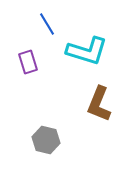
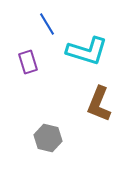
gray hexagon: moved 2 px right, 2 px up
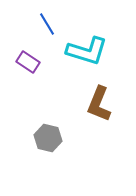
purple rectangle: rotated 40 degrees counterclockwise
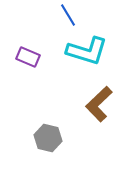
blue line: moved 21 px right, 9 px up
purple rectangle: moved 5 px up; rotated 10 degrees counterclockwise
brown L-shape: rotated 24 degrees clockwise
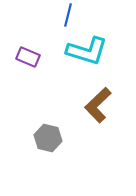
blue line: rotated 45 degrees clockwise
brown L-shape: moved 1 px left, 1 px down
